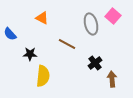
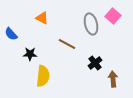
blue semicircle: moved 1 px right
brown arrow: moved 1 px right
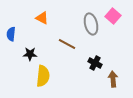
blue semicircle: rotated 48 degrees clockwise
black cross: rotated 24 degrees counterclockwise
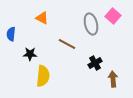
black cross: rotated 32 degrees clockwise
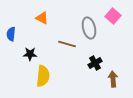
gray ellipse: moved 2 px left, 4 px down
brown line: rotated 12 degrees counterclockwise
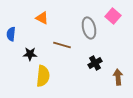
brown line: moved 5 px left, 1 px down
brown arrow: moved 5 px right, 2 px up
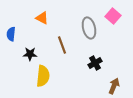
brown line: rotated 54 degrees clockwise
brown arrow: moved 4 px left, 9 px down; rotated 28 degrees clockwise
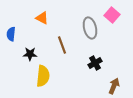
pink square: moved 1 px left, 1 px up
gray ellipse: moved 1 px right
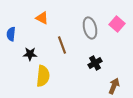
pink square: moved 5 px right, 9 px down
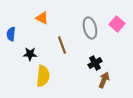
brown arrow: moved 10 px left, 6 px up
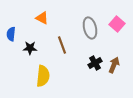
black star: moved 6 px up
brown arrow: moved 10 px right, 15 px up
